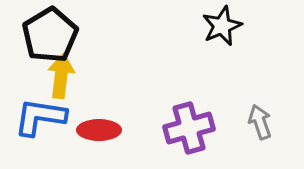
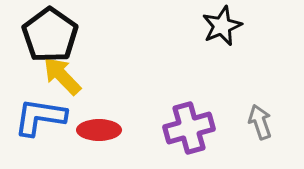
black pentagon: rotated 6 degrees counterclockwise
yellow arrow: moved 1 px right; rotated 51 degrees counterclockwise
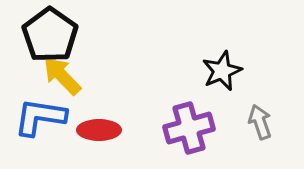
black star: moved 45 px down
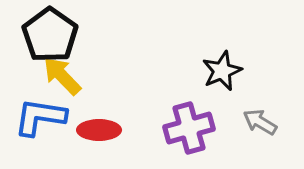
gray arrow: rotated 40 degrees counterclockwise
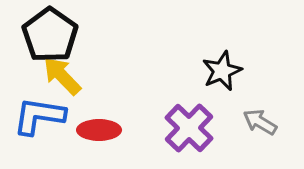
blue L-shape: moved 1 px left, 1 px up
purple cross: rotated 30 degrees counterclockwise
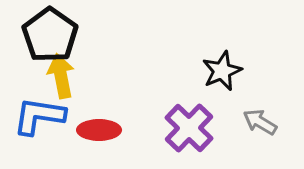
yellow arrow: moved 1 px left; rotated 33 degrees clockwise
